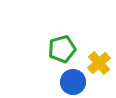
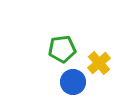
green pentagon: rotated 8 degrees clockwise
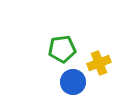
yellow cross: rotated 20 degrees clockwise
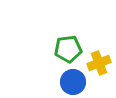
green pentagon: moved 6 px right
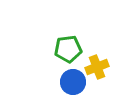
yellow cross: moved 2 px left, 4 px down
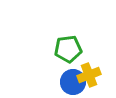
yellow cross: moved 8 px left, 8 px down
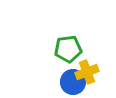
yellow cross: moved 2 px left, 3 px up
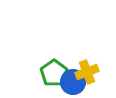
green pentagon: moved 14 px left, 24 px down; rotated 28 degrees counterclockwise
